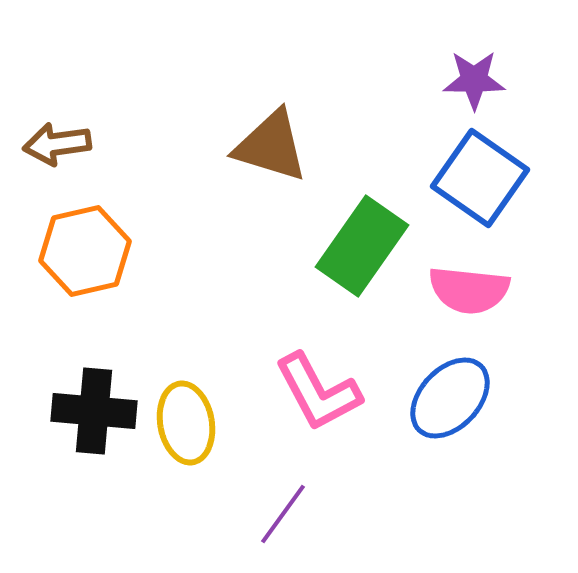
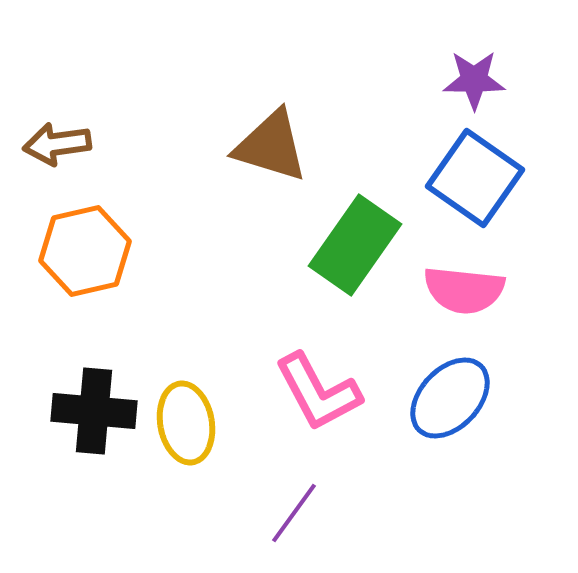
blue square: moved 5 px left
green rectangle: moved 7 px left, 1 px up
pink semicircle: moved 5 px left
purple line: moved 11 px right, 1 px up
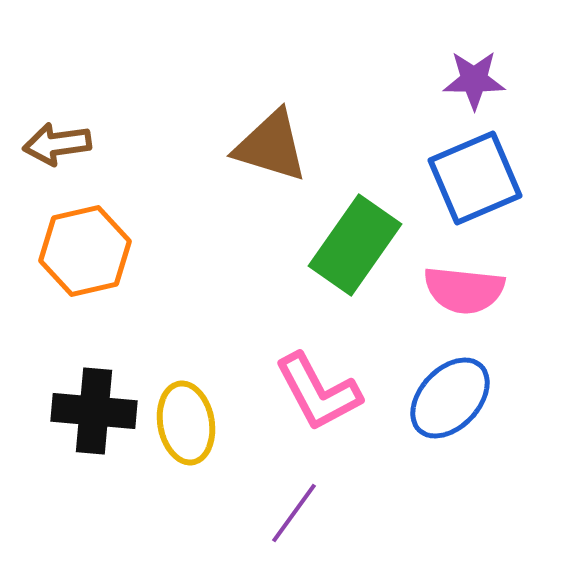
blue square: rotated 32 degrees clockwise
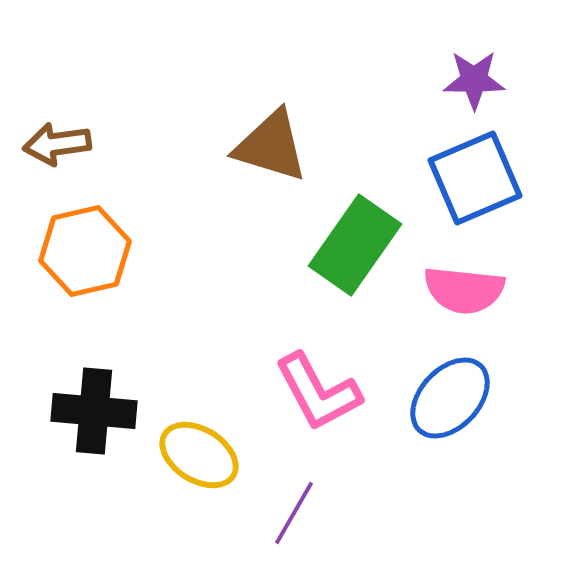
yellow ellipse: moved 13 px right, 32 px down; rotated 48 degrees counterclockwise
purple line: rotated 6 degrees counterclockwise
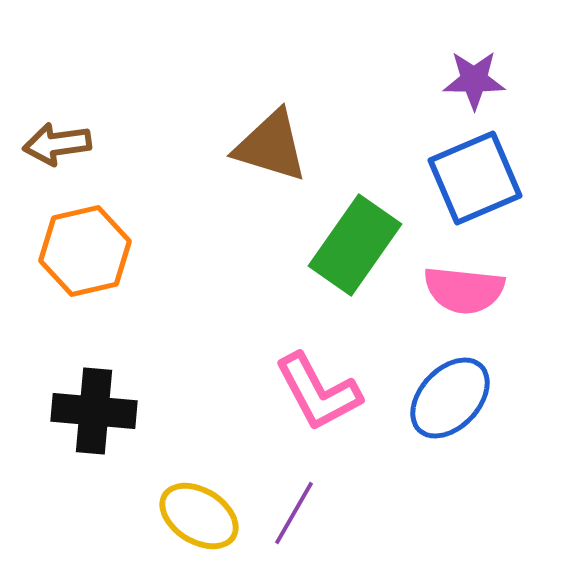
yellow ellipse: moved 61 px down
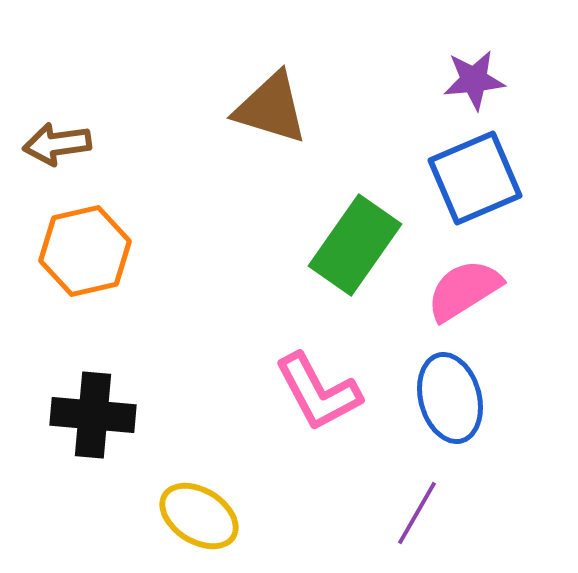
purple star: rotated 6 degrees counterclockwise
brown triangle: moved 38 px up
pink semicircle: rotated 142 degrees clockwise
blue ellipse: rotated 58 degrees counterclockwise
black cross: moved 1 px left, 4 px down
purple line: moved 123 px right
